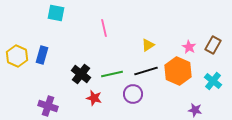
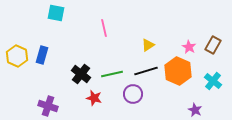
purple star: rotated 16 degrees clockwise
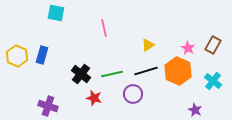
pink star: moved 1 px left, 1 px down
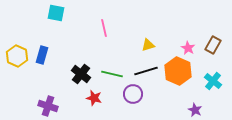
yellow triangle: rotated 16 degrees clockwise
green line: rotated 25 degrees clockwise
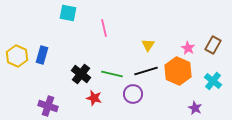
cyan square: moved 12 px right
yellow triangle: rotated 40 degrees counterclockwise
purple star: moved 2 px up
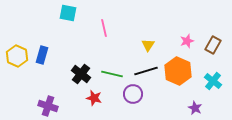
pink star: moved 1 px left, 7 px up; rotated 24 degrees clockwise
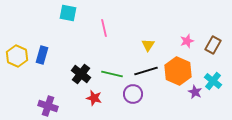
purple star: moved 16 px up
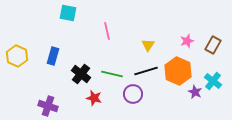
pink line: moved 3 px right, 3 px down
blue rectangle: moved 11 px right, 1 px down
